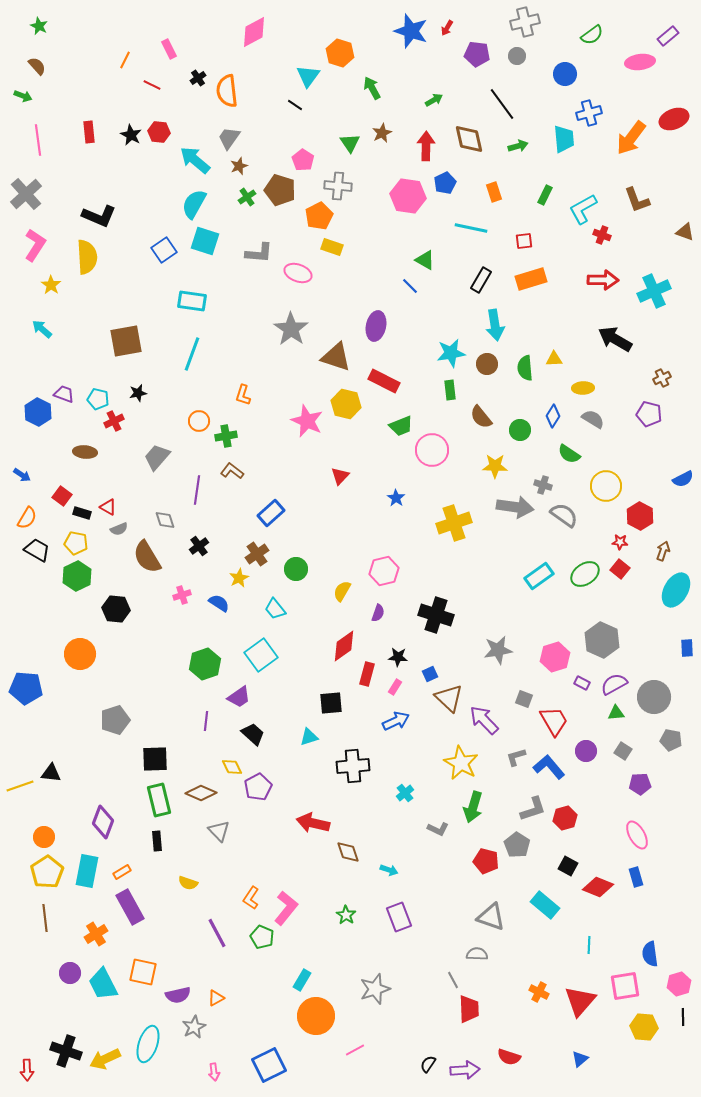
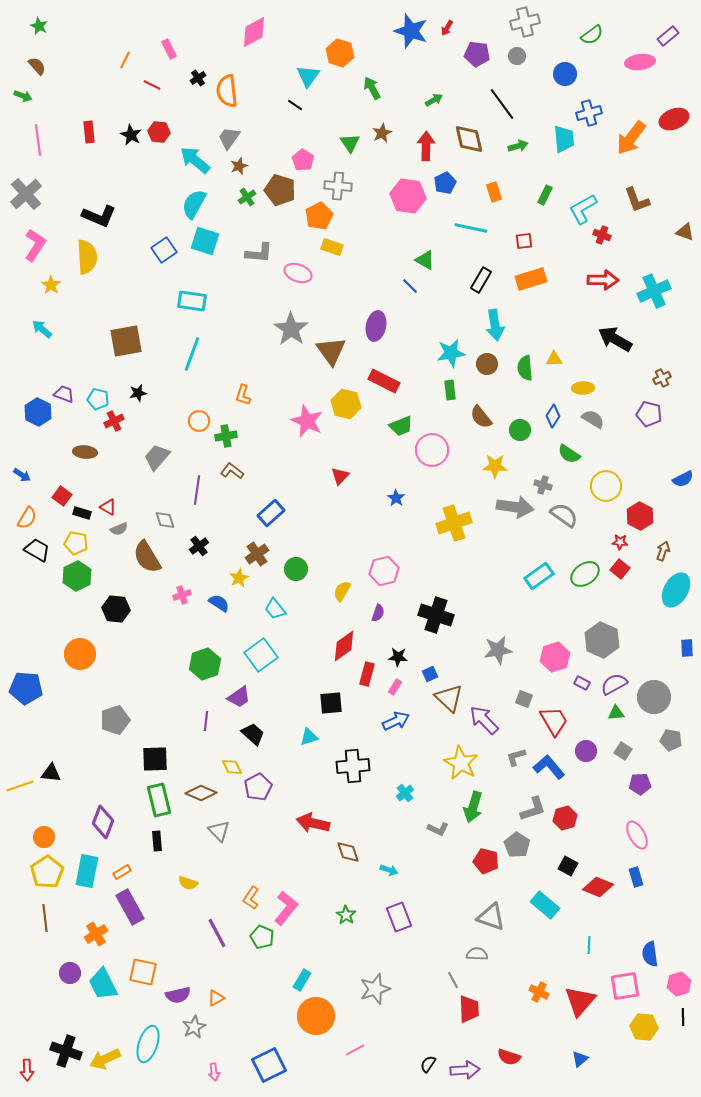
brown triangle at (336, 357): moved 5 px left, 6 px up; rotated 36 degrees clockwise
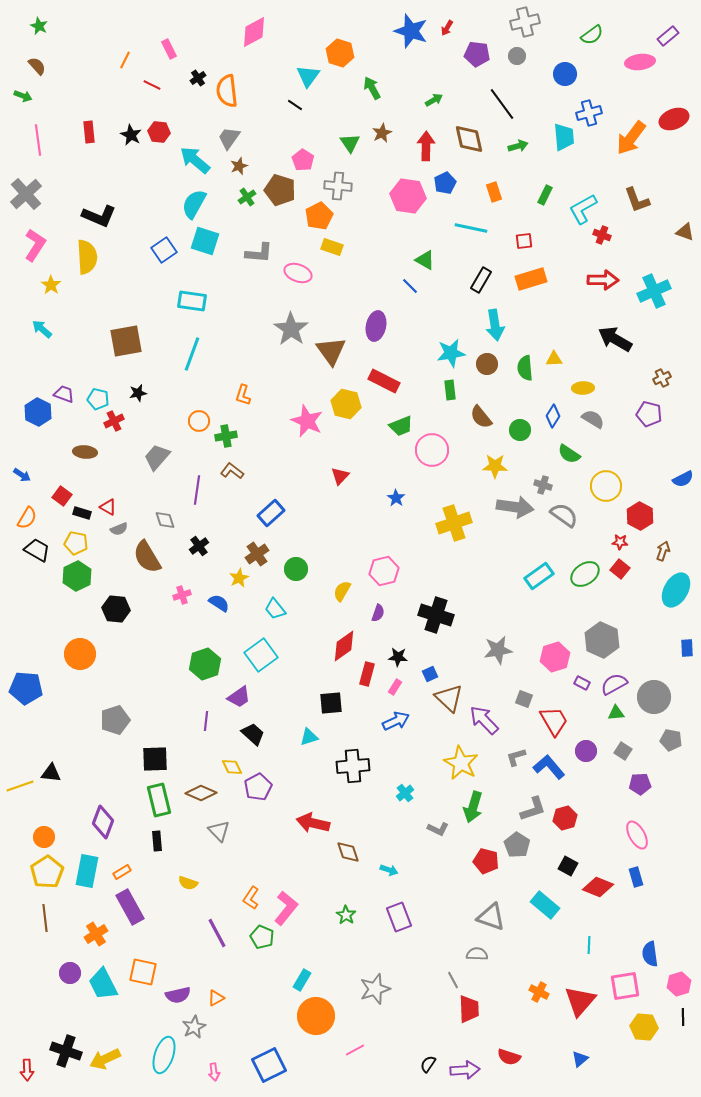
cyan trapezoid at (564, 139): moved 2 px up
cyan ellipse at (148, 1044): moved 16 px right, 11 px down
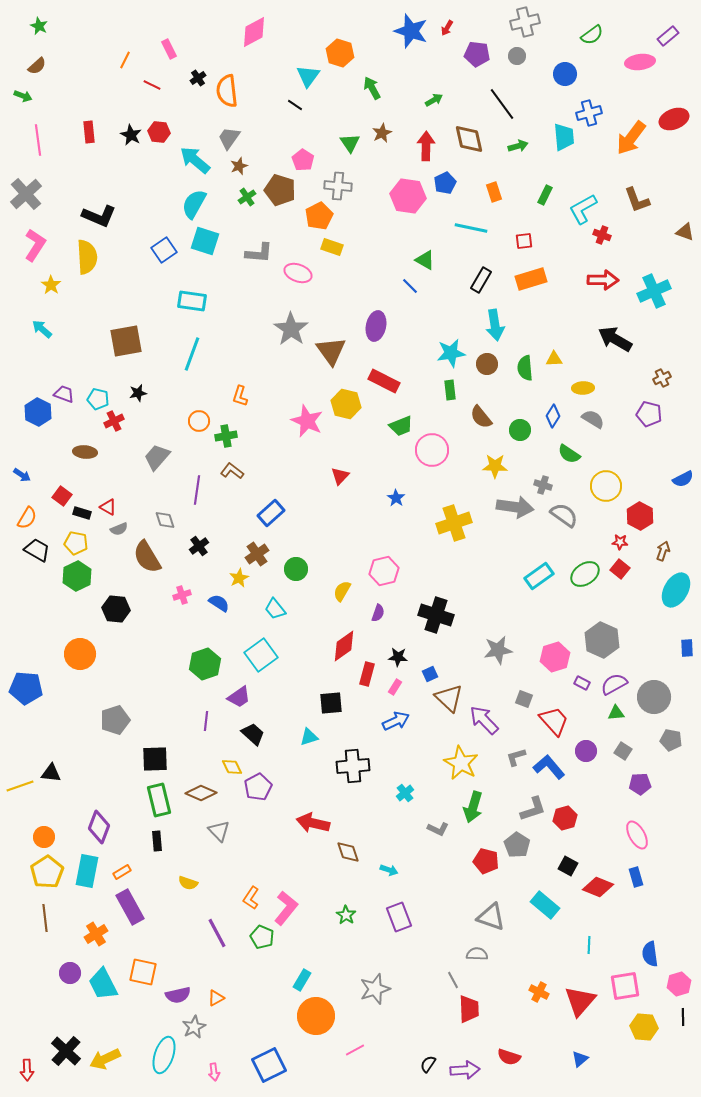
brown semicircle at (37, 66): rotated 90 degrees clockwise
orange L-shape at (243, 395): moved 3 px left, 1 px down
red trapezoid at (554, 721): rotated 12 degrees counterclockwise
purple diamond at (103, 822): moved 4 px left, 5 px down
black cross at (66, 1051): rotated 24 degrees clockwise
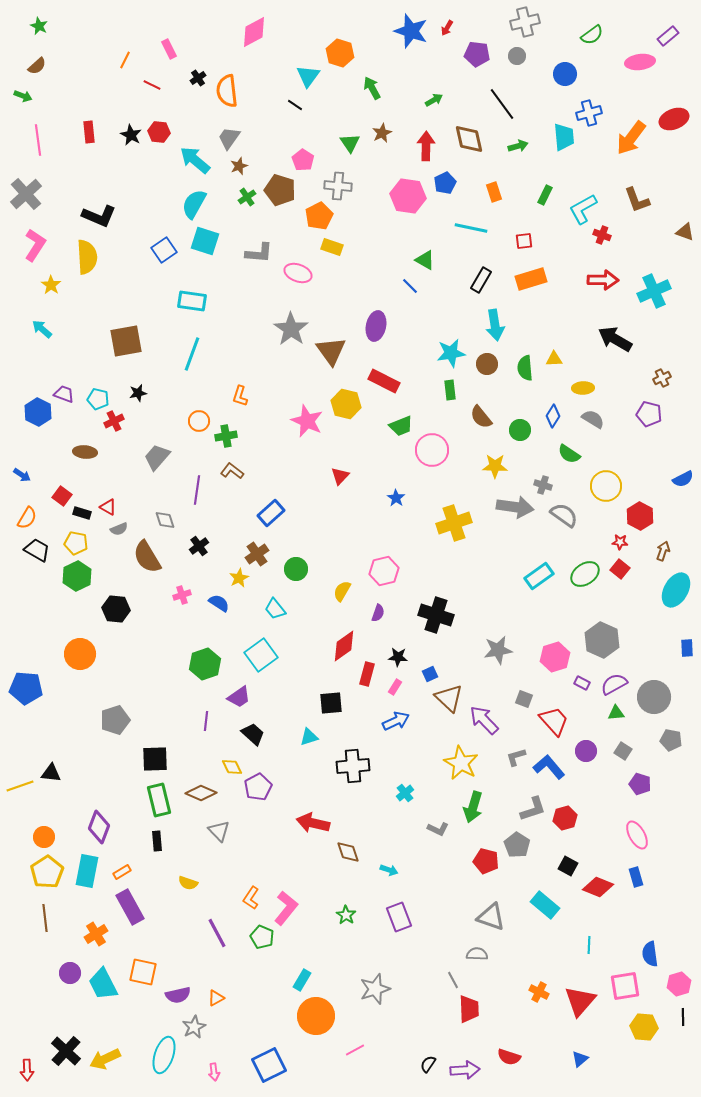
purple pentagon at (640, 784): rotated 20 degrees clockwise
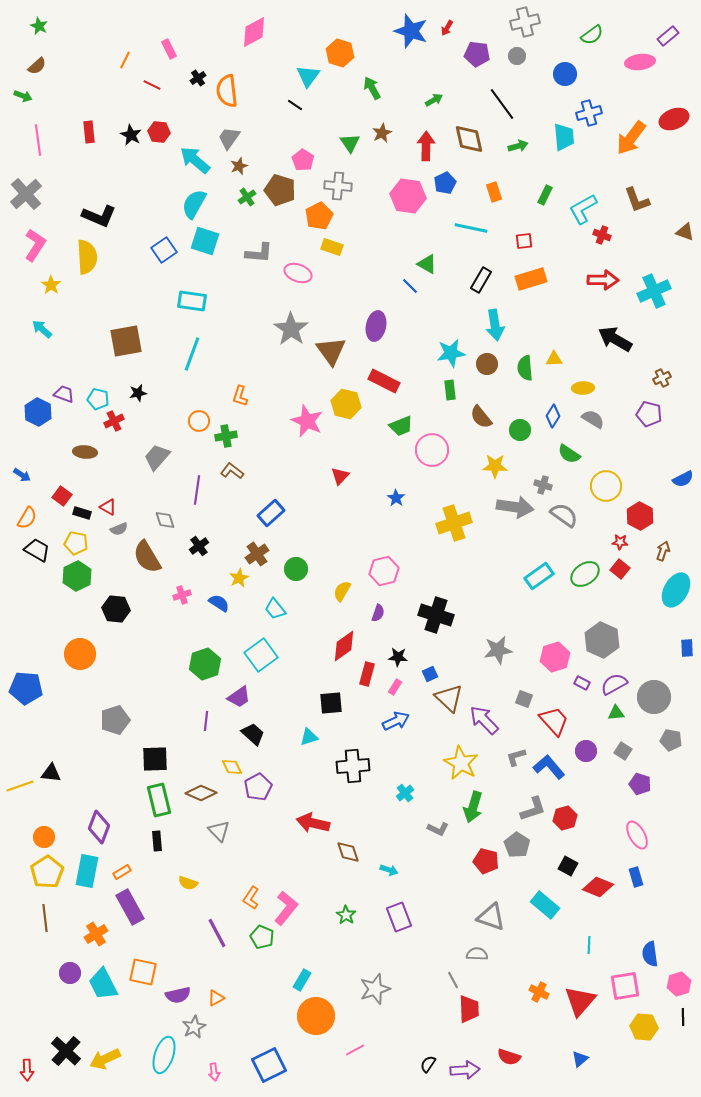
green triangle at (425, 260): moved 2 px right, 4 px down
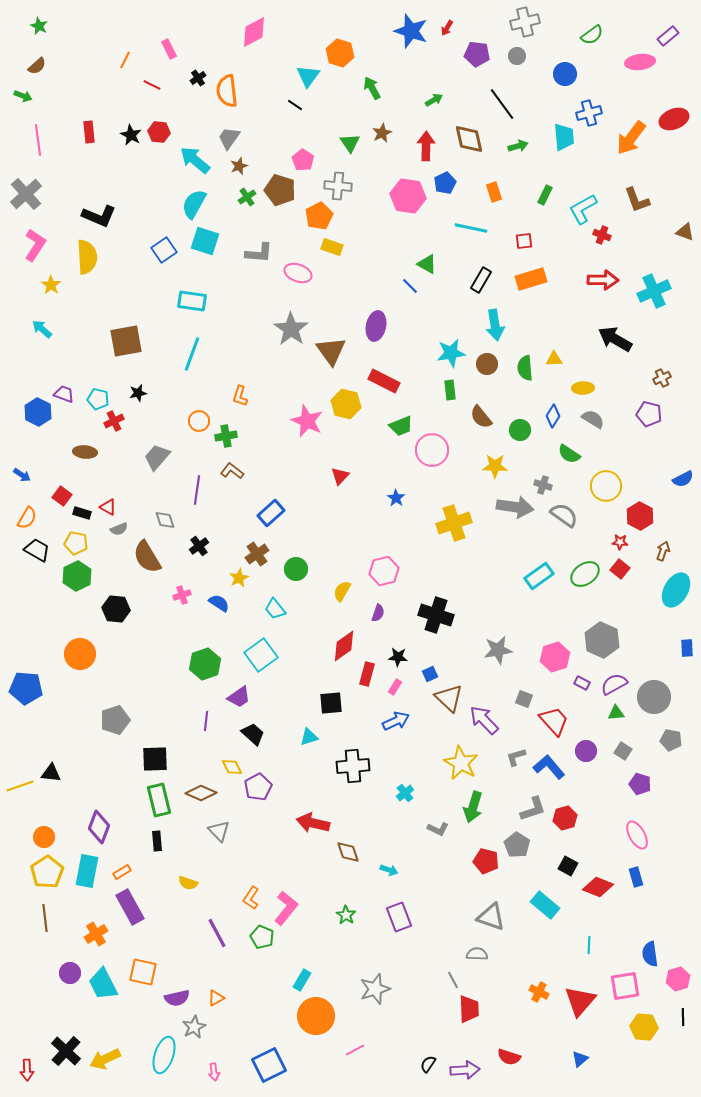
pink hexagon at (679, 984): moved 1 px left, 5 px up
purple semicircle at (178, 995): moved 1 px left, 3 px down
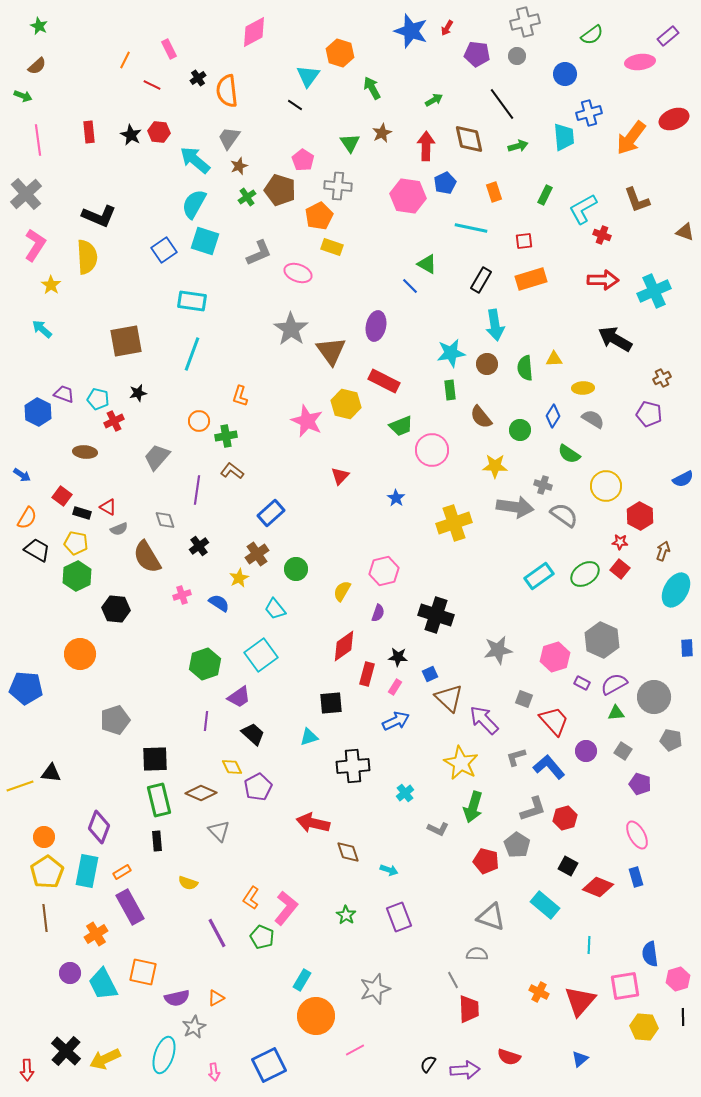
gray L-shape at (259, 253): rotated 28 degrees counterclockwise
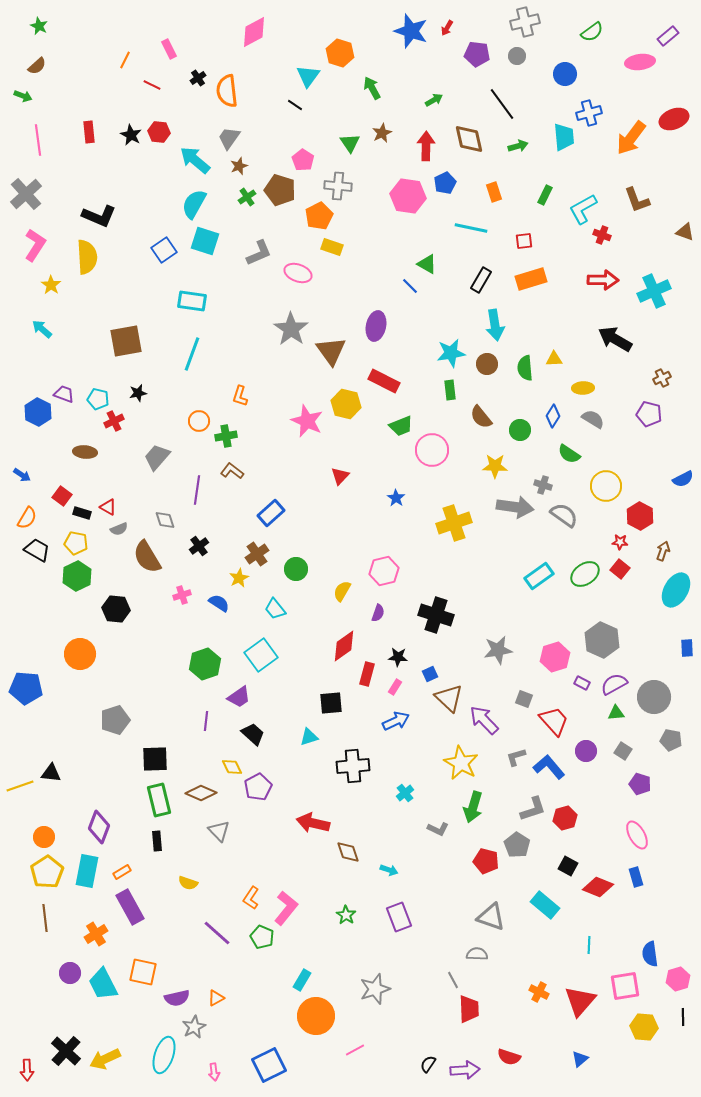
green semicircle at (592, 35): moved 3 px up
purple line at (217, 933): rotated 20 degrees counterclockwise
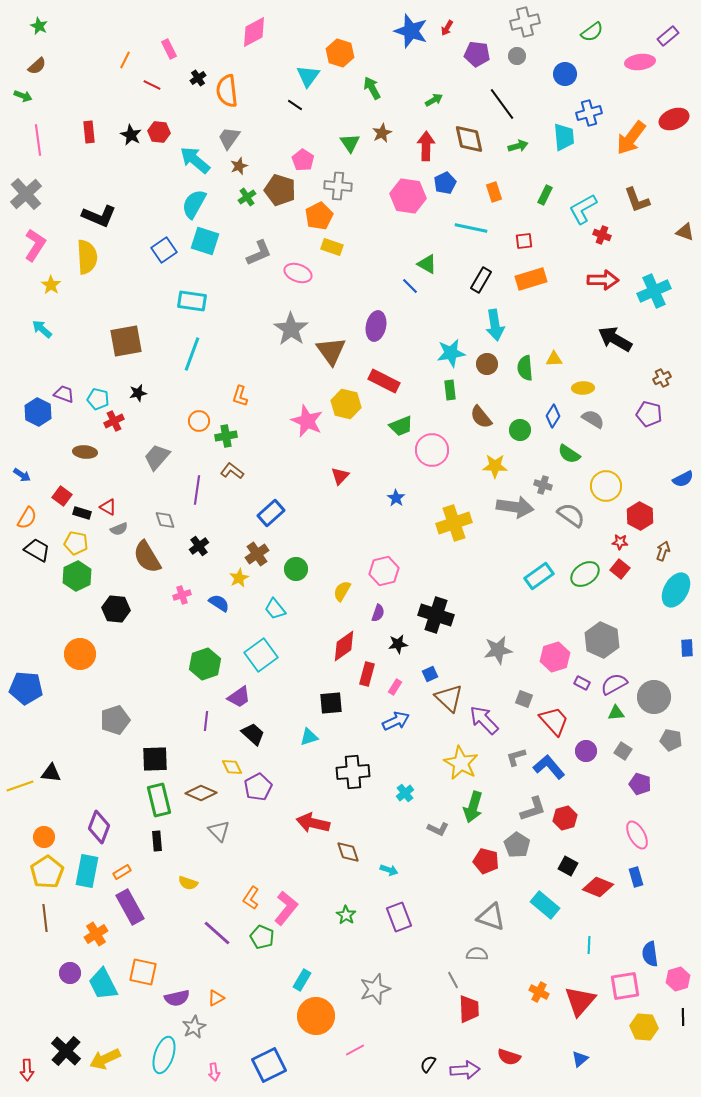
gray semicircle at (564, 515): moved 7 px right
black star at (398, 657): moved 13 px up; rotated 12 degrees counterclockwise
black cross at (353, 766): moved 6 px down
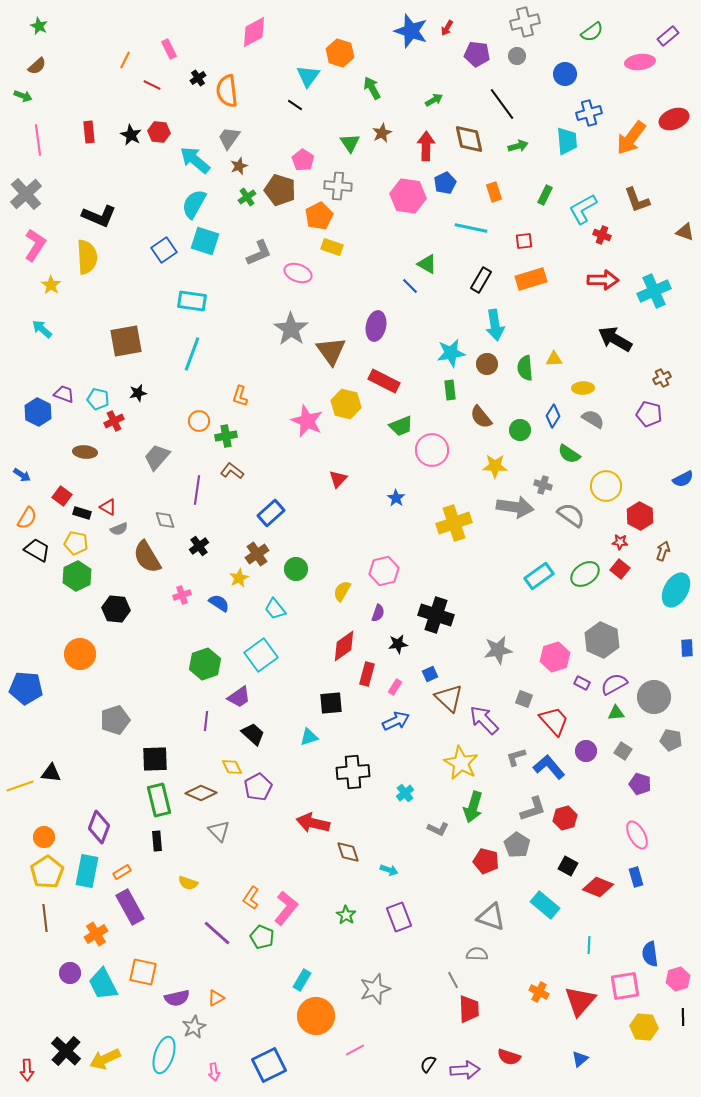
cyan trapezoid at (564, 137): moved 3 px right, 4 px down
red triangle at (340, 476): moved 2 px left, 3 px down
